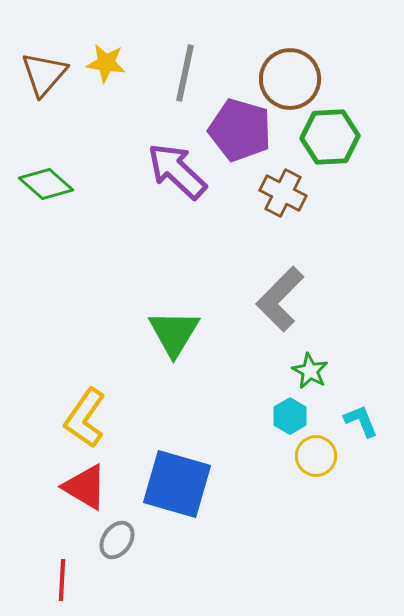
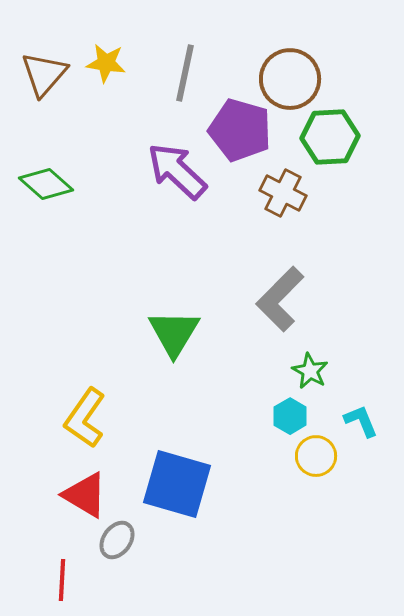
red triangle: moved 8 px down
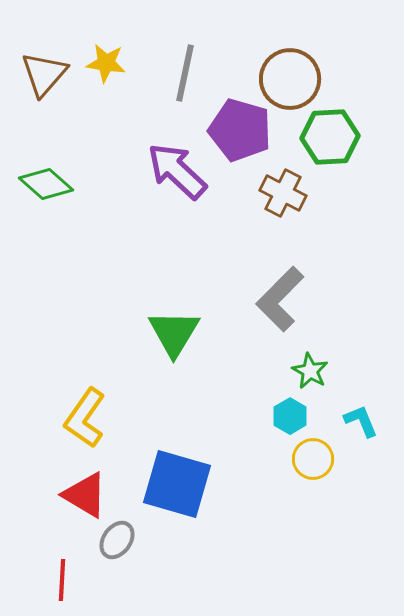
yellow circle: moved 3 px left, 3 px down
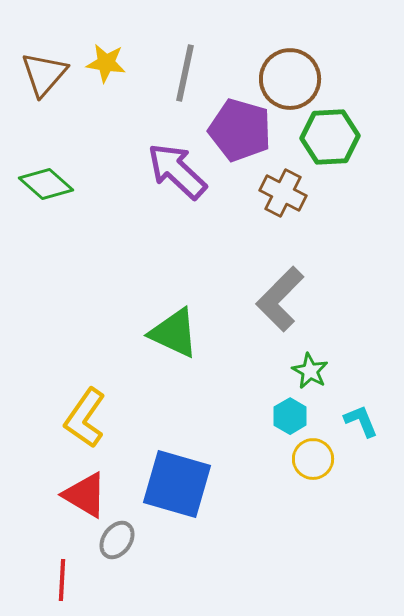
green triangle: rotated 36 degrees counterclockwise
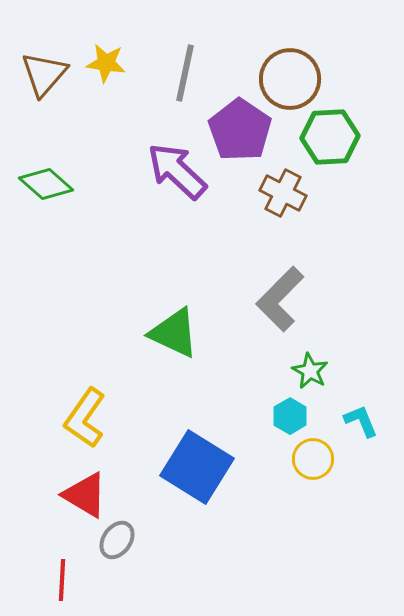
purple pentagon: rotated 18 degrees clockwise
blue square: moved 20 px right, 17 px up; rotated 16 degrees clockwise
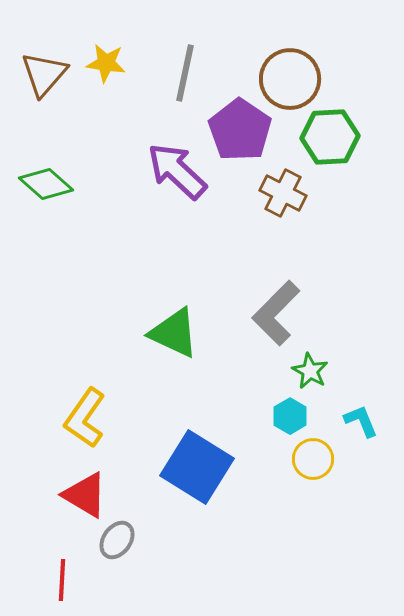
gray L-shape: moved 4 px left, 14 px down
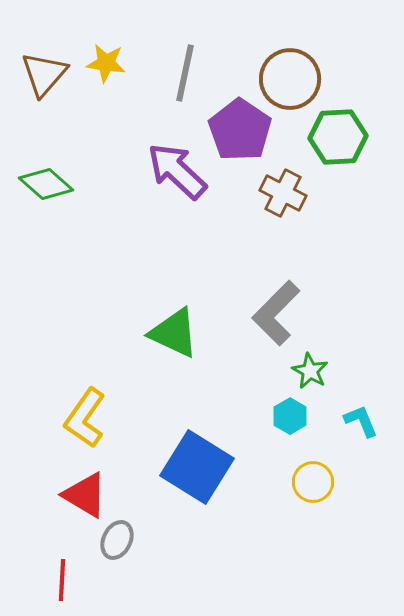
green hexagon: moved 8 px right
yellow circle: moved 23 px down
gray ellipse: rotated 9 degrees counterclockwise
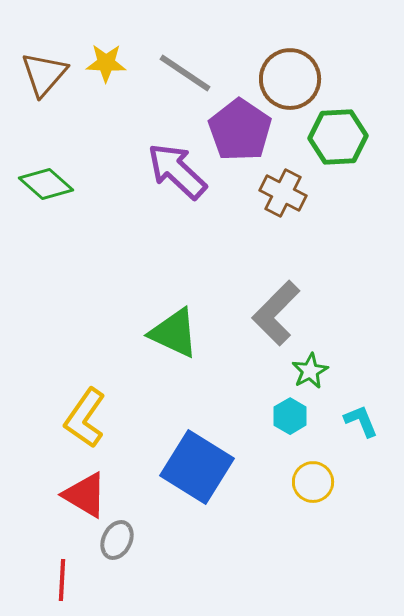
yellow star: rotated 6 degrees counterclockwise
gray line: rotated 68 degrees counterclockwise
green star: rotated 15 degrees clockwise
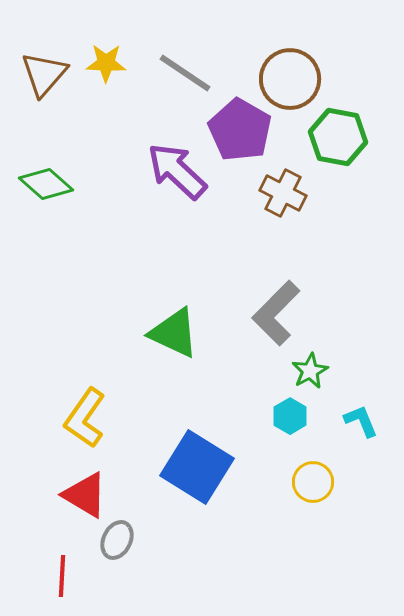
purple pentagon: rotated 4 degrees counterclockwise
green hexagon: rotated 14 degrees clockwise
red line: moved 4 px up
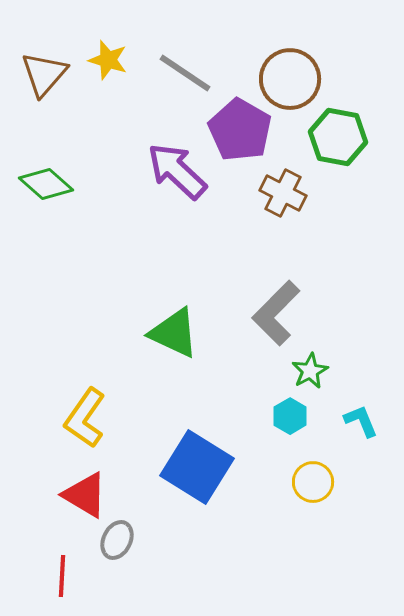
yellow star: moved 2 px right, 3 px up; rotated 15 degrees clockwise
